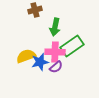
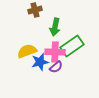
yellow semicircle: moved 1 px right, 5 px up
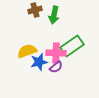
green arrow: moved 1 px left, 12 px up
pink cross: moved 1 px right, 1 px down
blue star: moved 1 px left
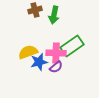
yellow semicircle: moved 1 px right, 1 px down
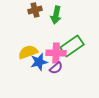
green arrow: moved 2 px right
purple semicircle: moved 1 px down
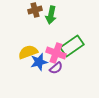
green arrow: moved 5 px left
pink cross: rotated 18 degrees clockwise
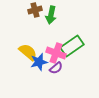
yellow semicircle: rotated 60 degrees clockwise
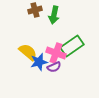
green arrow: moved 3 px right
purple semicircle: moved 2 px left, 1 px up; rotated 16 degrees clockwise
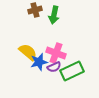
green rectangle: moved 25 px down; rotated 10 degrees clockwise
